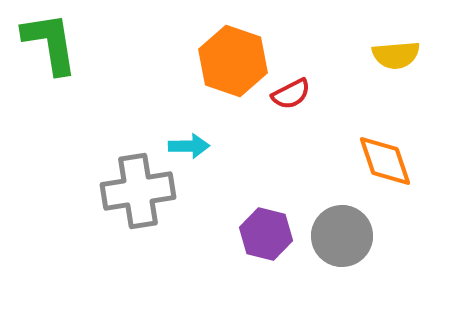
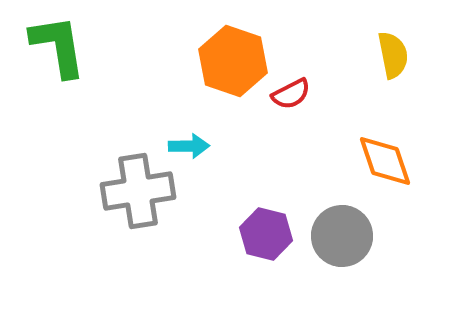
green L-shape: moved 8 px right, 3 px down
yellow semicircle: moved 3 px left; rotated 96 degrees counterclockwise
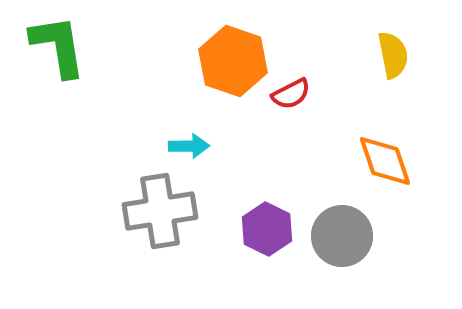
gray cross: moved 22 px right, 20 px down
purple hexagon: moved 1 px right, 5 px up; rotated 12 degrees clockwise
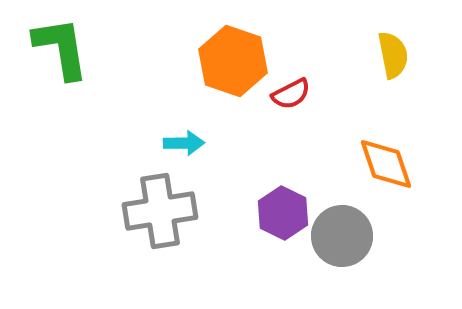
green L-shape: moved 3 px right, 2 px down
cyan arrow: moved 5 px left, 3 px up
orange diamond: moved 1 px right, 3 px down
purple hexagon: moved 16 px right, 16 px up
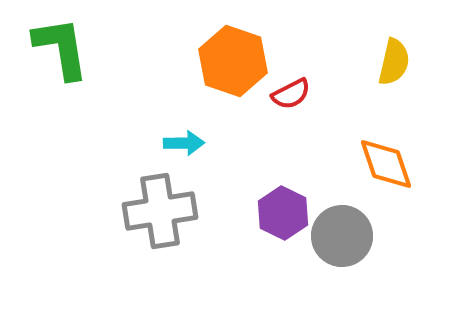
yellow semicircle: moved 1 px right, 7 px down; rotated 24 degrees clockwise
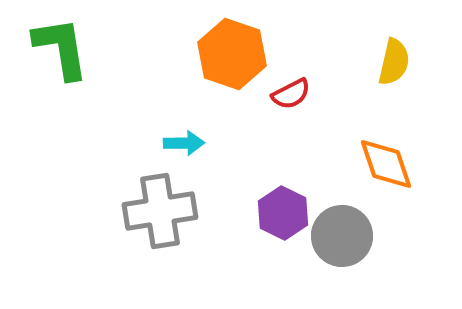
orange hexagon: moved 1 px left, 7 px up
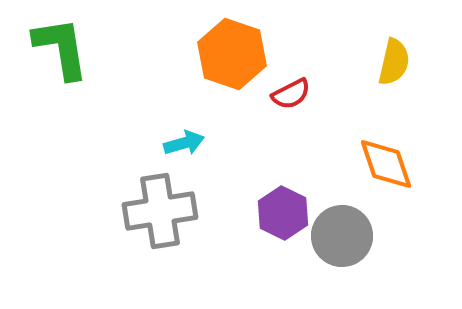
cyan arrow: rotated 15 degrees counterclockwise
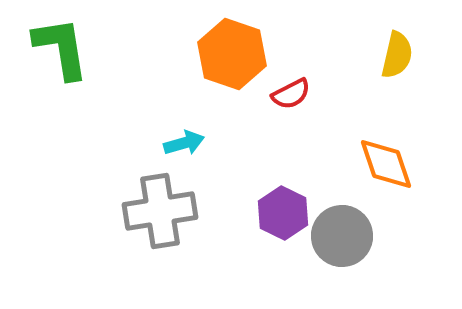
yellow semicircle: moved 3 px right, 7 px up
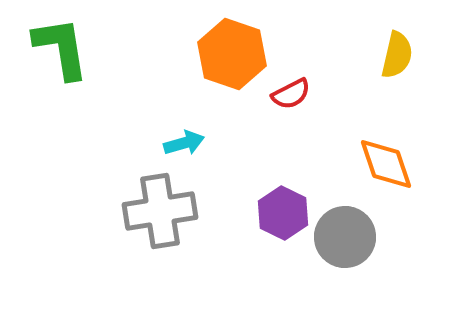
gray circle: moved 3 px right, 1 px down
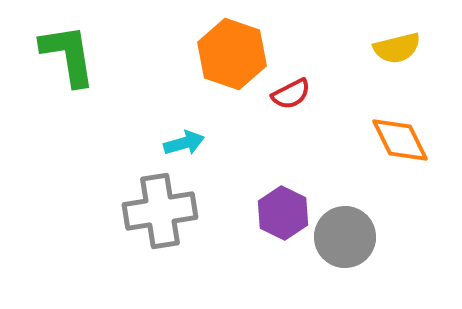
green L-shape: moved 7 px right, 7 px down
yellow semicircle: moved 7 px up; rotated 63 degrees clockwise
orange diamond: moved 14 px right, 24 px up; rotated 8 degrees counterclockwise
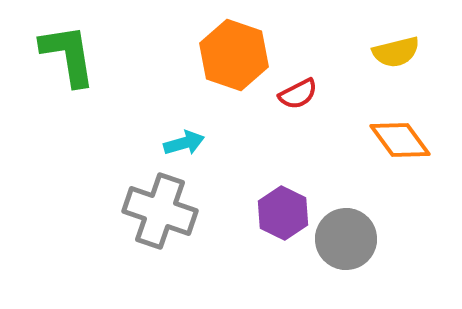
yellow semicircle: moved 1 px left, 4 px down
orange hexagon: moved 2 px right, 1 px down
red semicircle: moved 7 px right
orange diamond: rotated 10 degrees counterclockwise
gray cross: rotated 28 degrees clockwise
gray circle: moved 1 px right, 2 px down
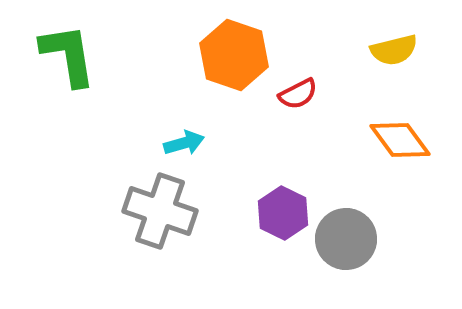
yellow semicircle: moved 2 px left, 2 px up
